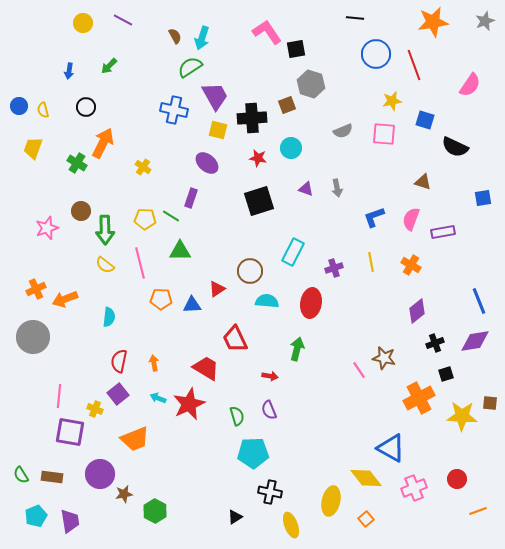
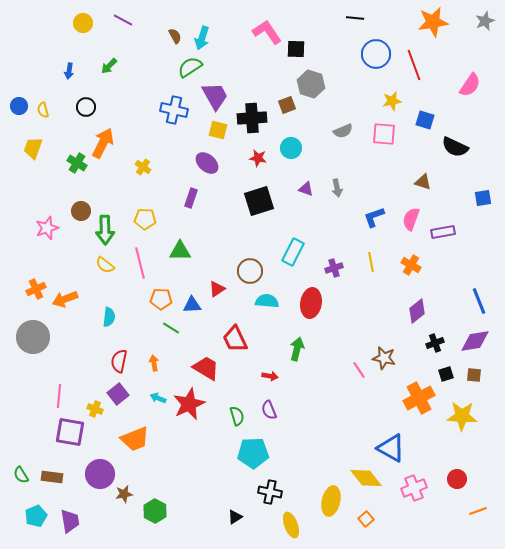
black square at (296, 49): rotated 12 degrees clockwise
green line at (171, 216): moved 112 px down
brown square at (490, 403): moved 16 px left, 28 px up
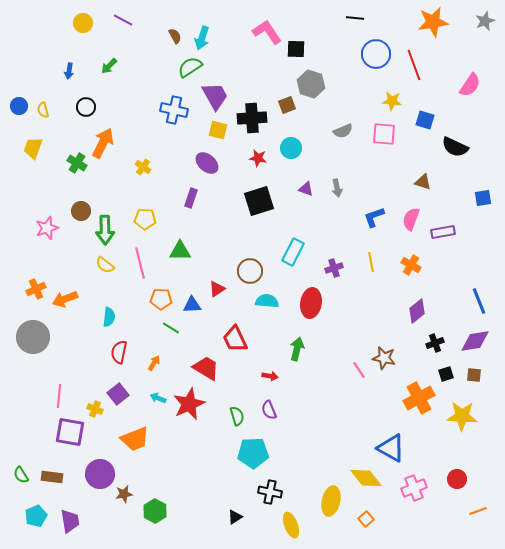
yellow star at (392, 101): rotated 18 degrees clockwise
red semicircle at (119, 361): moved 9 px up
orange arrow at (154, 363): rotated 42 degrees clockwise
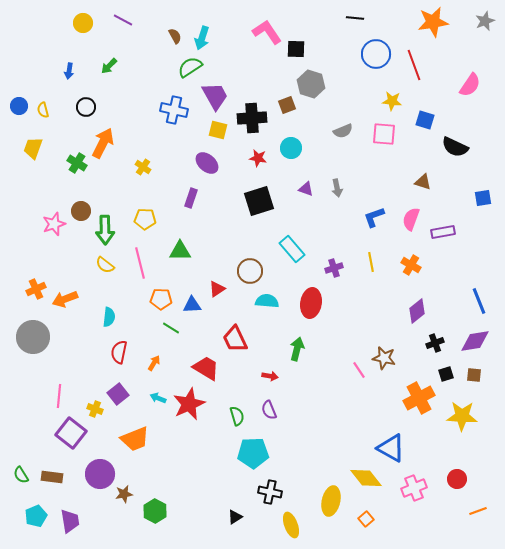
pink star at (47, 228): moved 7 px right, 4 px up
cyan rectangle at (293, 252): moved 1 px left, 3 px up; rotated 68 degrees counterclockwise
purple square at (70, 432): moved 1 px right, 1 px down; rotated 28 degrees clockwise
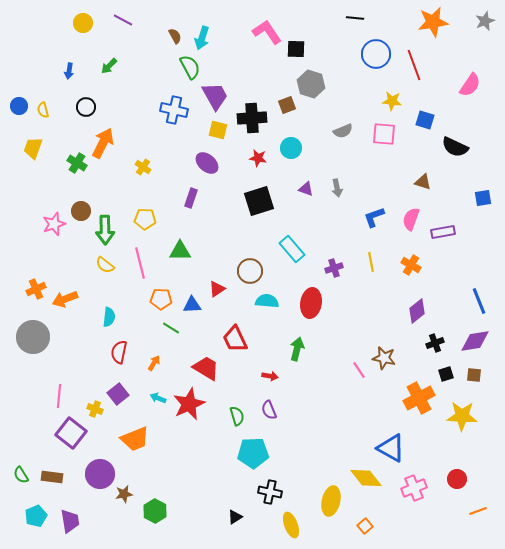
green semicircle at (190, 67): rotated 95 degrees clockwise
orange square at (366, 519): moved 1 px left, 7 px down
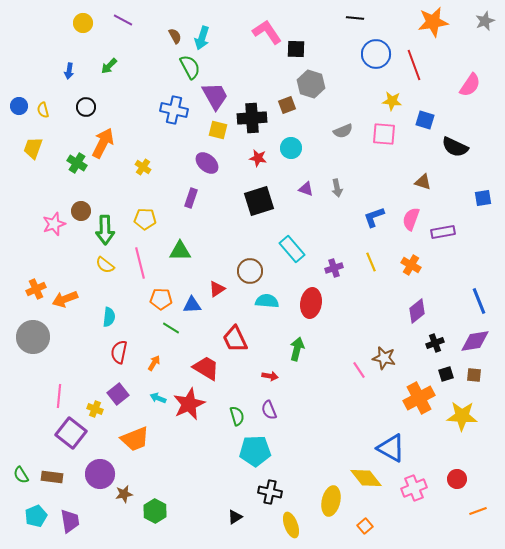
yellow line at (371, 262): rotated 12 degrees counterclockwise
cyan pentagon at (253, 453): moved 2 px right, 2 px up
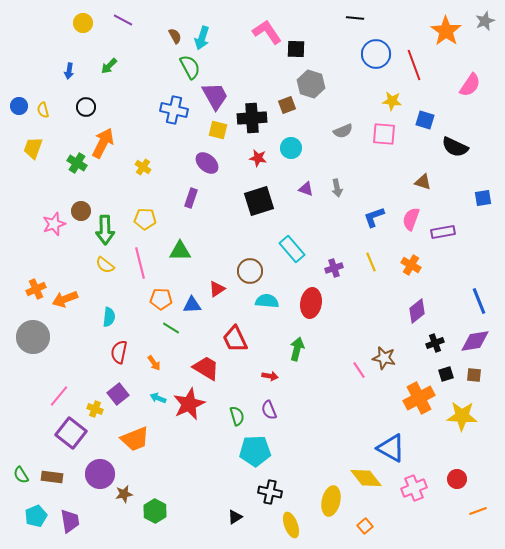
orange star at (433, 22): moved 13 px right, 9 px down; rotated 28 degrees counterclockwise
orange arrow at (154, 363): rotated 112 degrees clockwise
pink line at (59, 396): rotated 35 degrees clockwise
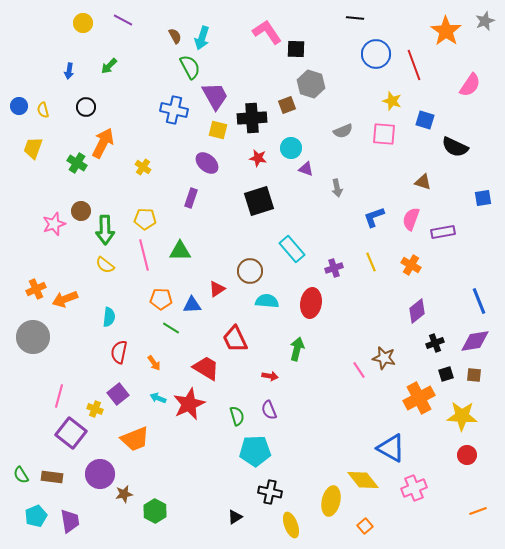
yellow star at (392, 101): rotated 12 degrees clockwise
purple triangle at (306, 189): moved 20 px up
pink line at (140, 263): moved 4 px right, 8 px up
pink line at (59, 396): rotated 25 degrees counterclockwise
yellow diamond at (366, 478): moved 3 px left, 2 px down
red circle at (457, 479): moved 10 px right, 24 px up
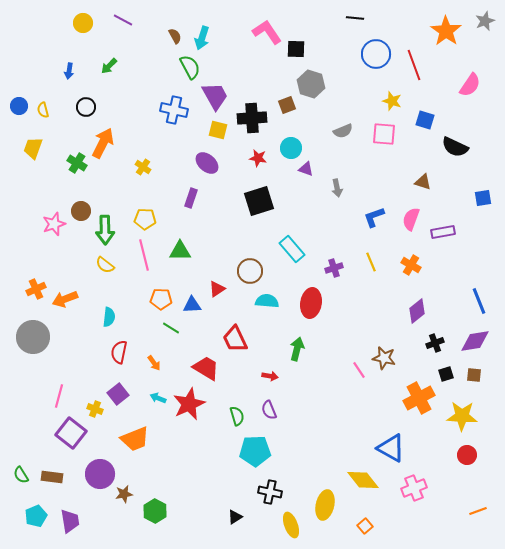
yellow ellipse at (331, 501): moved 6 px left, 4 px down
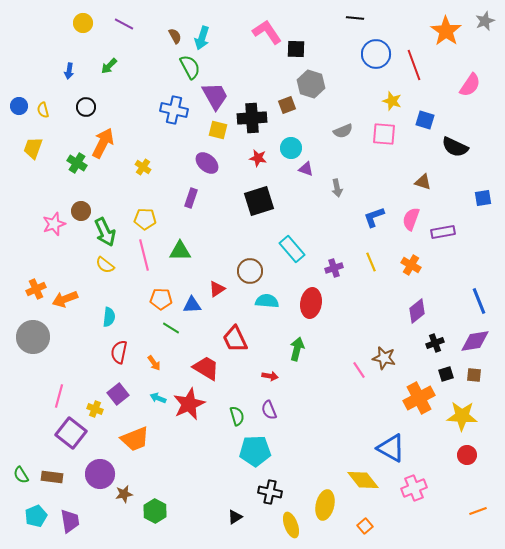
purple line at (123, 20): moved 1 px right, 4 px down
green arrow at (105, 230): moved 2 px down; rotated 24 degrees counterclockwise
